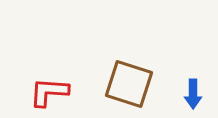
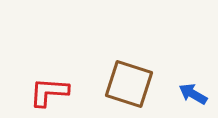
blue arrow: rotated 120 degrees clockwise
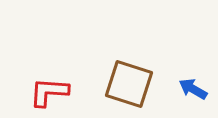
blue arrow: moved 5 px up
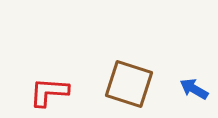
blue arrow: moved 1 px right
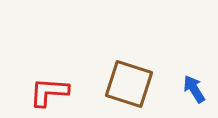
blue arrow: rotated 28 degrees clockwise
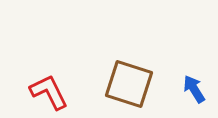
red L-shape: rotated 60 degrees clockwise
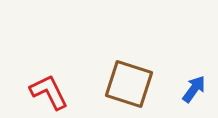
blue arrow: rotated 68 degrees clockwise
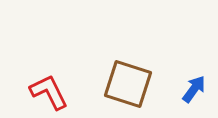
brown square: moved 1 px left
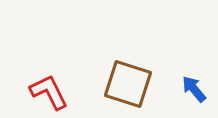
blue arrow: rotated 76 degrees counterclockwise
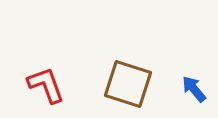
red L-shape: moved 3 px left, 7 px up; rotated 6 degrees clockwise
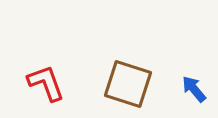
red L-shape: moved 2 px up
